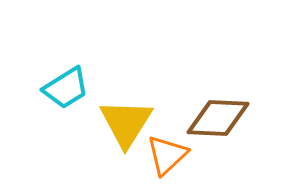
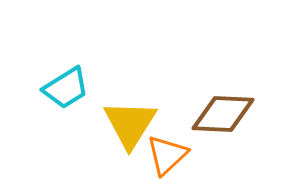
brown diamond: moved 5 px right, 4 px up
yellow triangle: moved 4 px right, 1 px down
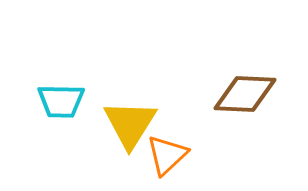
cyan trapezoid: moved 5 px left, 13 px down; rotated 33 degrees clockwise
brown diamond: moved 22 px right, 20 px up
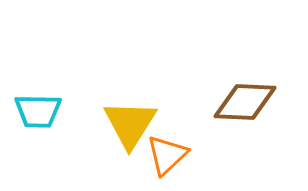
brown diamond: moved 8 px down
cyan trapezoid: moved 23 px left, 10 px down
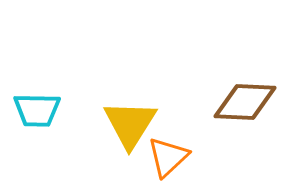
cyan trapezoid: moved 1 px left, 1 px up
orange triangle: moved 1 px right, 2 px down
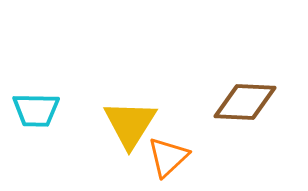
cyan trapezoid: moved 1 px left
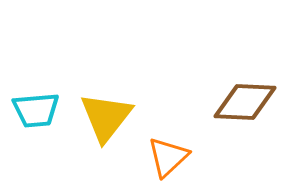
cyan trapezoid: rotated 6 degrees counterclockwise
yellow triangle: moved 24 px left, 7 px up; rotated 6 degrees clockwise
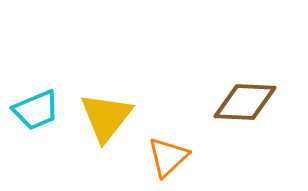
cyan trapezoid: rotated 18 degrees counterclockwise
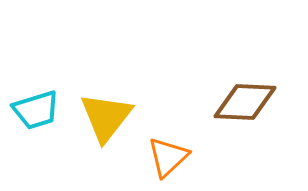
cyan trapezoid: rotated 6 degrees clockwise
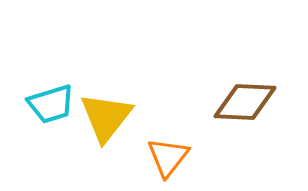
cyan trapezoid: moved 15 px right, 6 px up
orange triangle: rotated 9 degrees counterclockwise
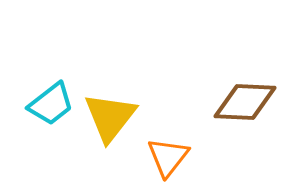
cyan trapezoid: rotated 21 degrees counterclockwise
yellow triangle: moved 4 px right
